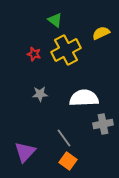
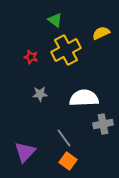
red star: moved 3 px left, 3 px down
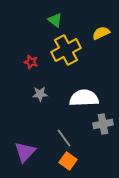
red star: moved 5 px down
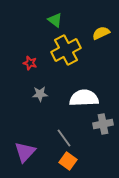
red star: moved 1 px left, 1 px down
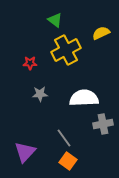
red star: rotated 16 degrees counterclockwise
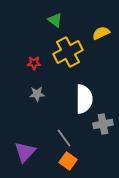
yellow cross: moved 2 px right, 2 px down
red star: moved 4 px right
gray star: moved 3 px left
white semicircle: moved 1 px down; rotated 92 degrees clockwise
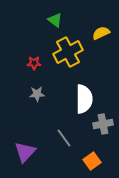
orange square: moved 24 px right; rotated 18 degrees clockwise
